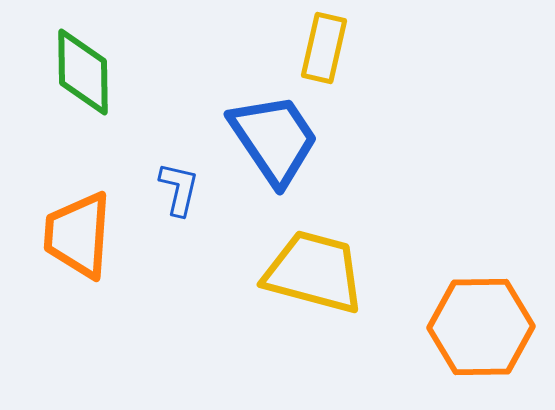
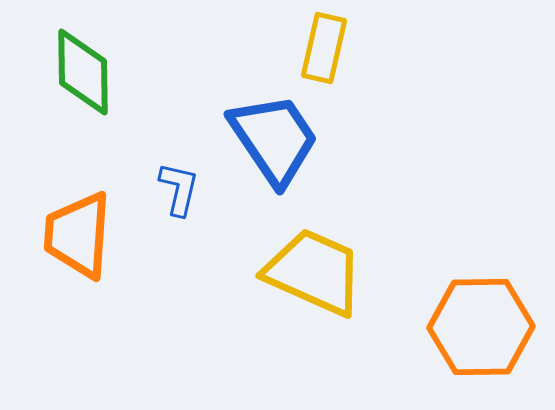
yellow trapezoid: rotated 9 degrees clockwise
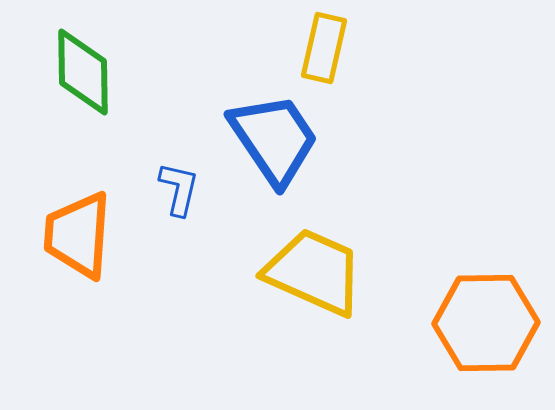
orange hexagon: moved 5 px right, 4 px up
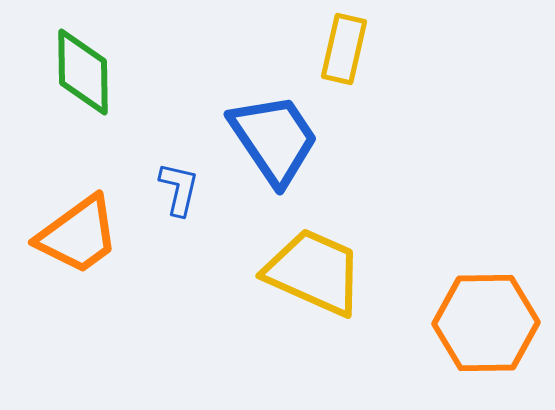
yellow rectangle: moved 20 px right, 1 px down
orange trapezoid: rotated 130 degrees counterclockwise
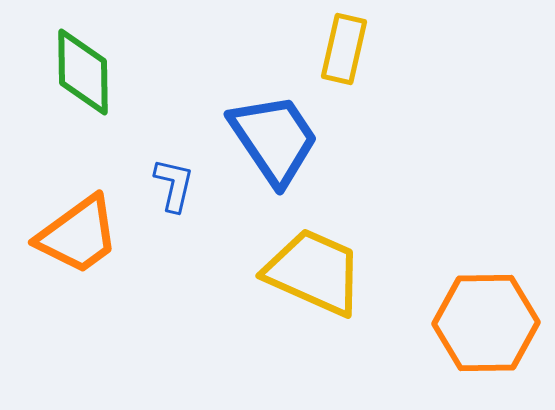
blue L-shape: moved 5 px left, 4 px up
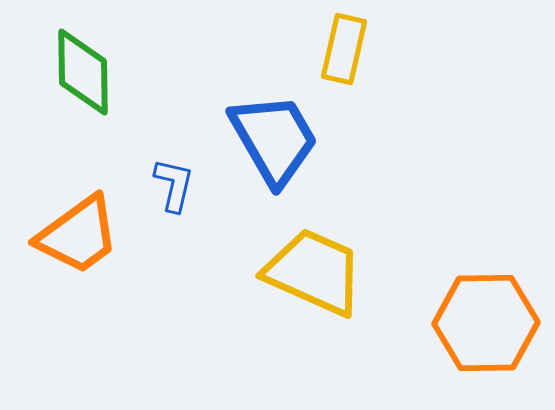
blue trapezoid: rotated 4 degrees clockwise
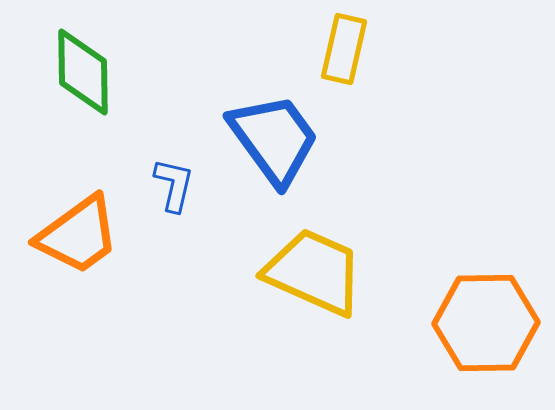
blue trapezoid: rotated 6 degrees counterclockwise
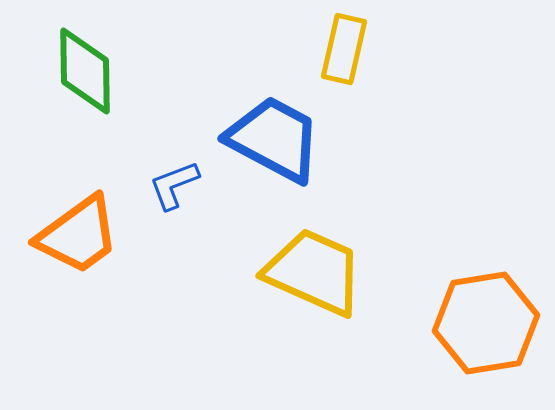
green diamond: moved 2 px right, 1 px up
blue trapezoid: rotated 26 degrees counterclockwise
blue L-shape: rotated 124 degrees counterclockwise
orange hexagon: rotated 8 degrees counterclockwise
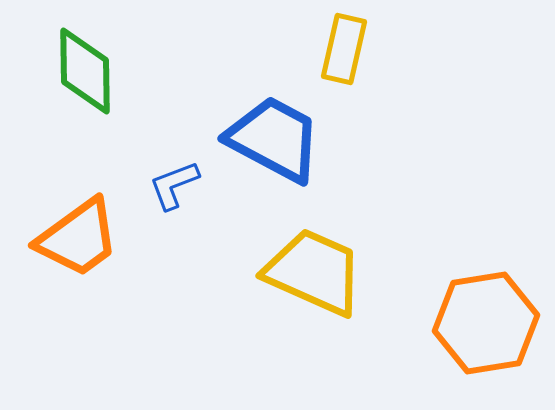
orange trapezoid: moved 3 px down
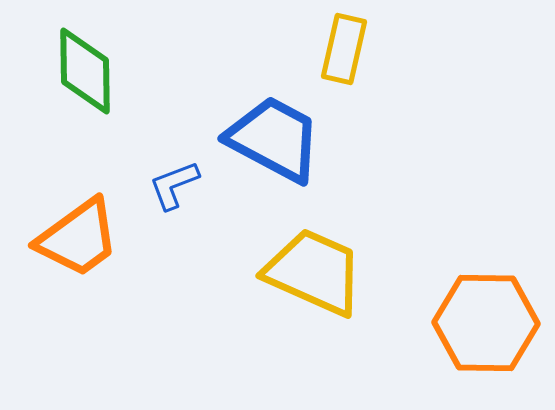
orange hexagon: rotated 10 degrees clockwise
